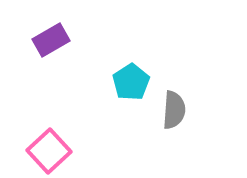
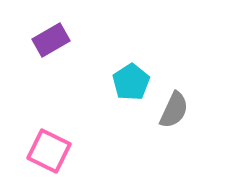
gray semicircle: rotated 21 degrees clockwise
pink square: rotated 21 degrees counterclockwise
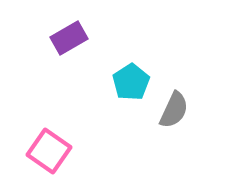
purple rectangle: moved 18 px right, 2 px up
pink square: rotated 9 degrees clockwise
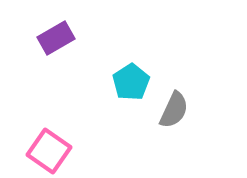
purple rectangle: moved 13 px left
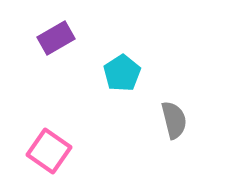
cyan pentagon: moved 9 px left, 9 px up
gray semicircle: moved 10 px down; rotated 39 degrees counterclockwise
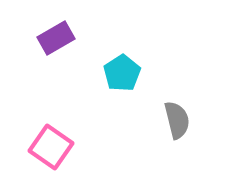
gray semicircle: moved 3 px right
pink square: moved 2 px right, 4 px up
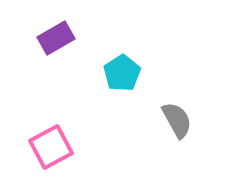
gray semicircle: rotated 15 degrees counterclockwise
pink square: rotated 27 degrees clockwise
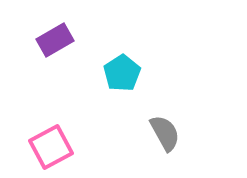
purple rectangle: moved 1 px left, 2 px down
gray semicircle: moved 12 px left, 13 px down
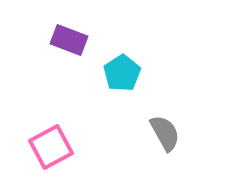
purple rectangle: moved 14 px right; rotated 51 degrees clockwise
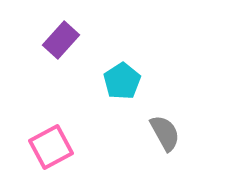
purple rectangle: moved 8 px left; rotated 69 degrees counterclockwise
cyan pentagon: moved 8 px down
